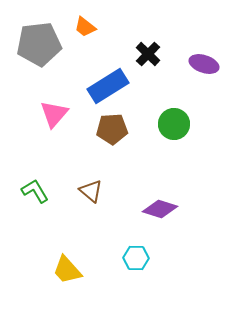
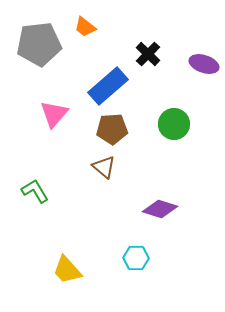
blue rectangle: rotated 9 degrees counterclockwise
brown triangle: moved 13 px right, 24 px up
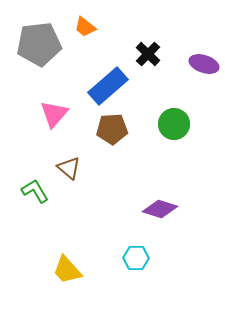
brown triangle: moved 35 px left, 1 px down
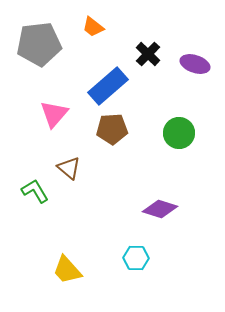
orange trapezoid: moved 8 px right
purple ellipse: moved 9 px left
green circle: moved 5 px right, 9 px down
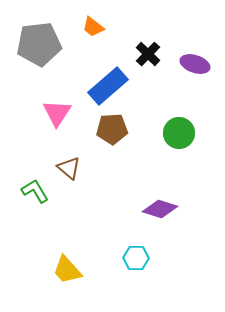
pink triangle: moved 3 px right, 1 px up; rotated 8 degrees counterclockwise
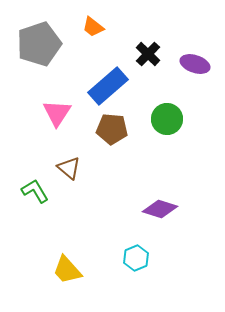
gray pentagon: rotated 12 degrees counterclockwise
brown pentagon: rotated 8 degrees clockwise
green circle: moved 12 px left, 14 px up
cyan hexagon: rotated 25 degrees counterclockwise
